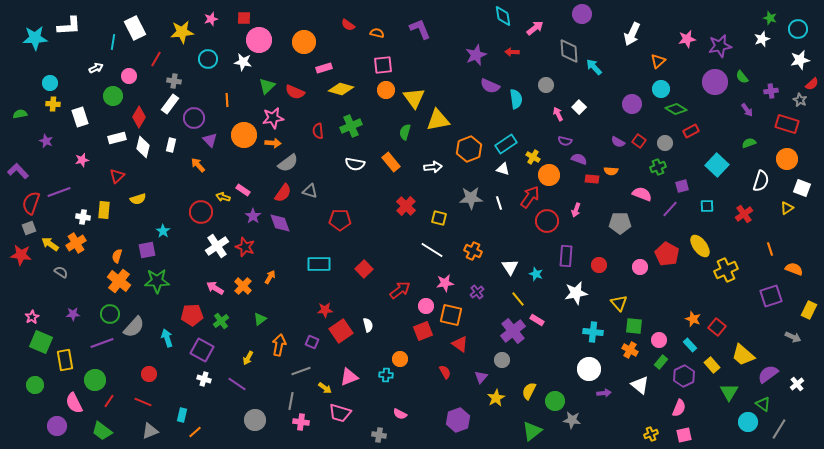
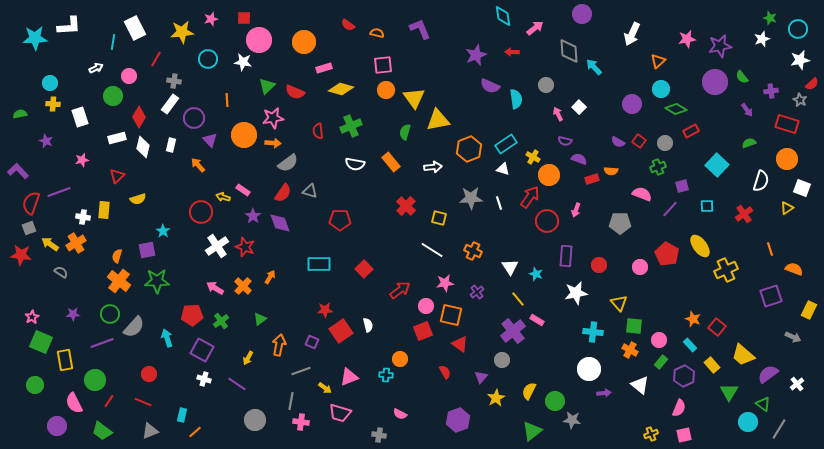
red rectangle at (592, 179): rotated 24 degrees counterclockwise
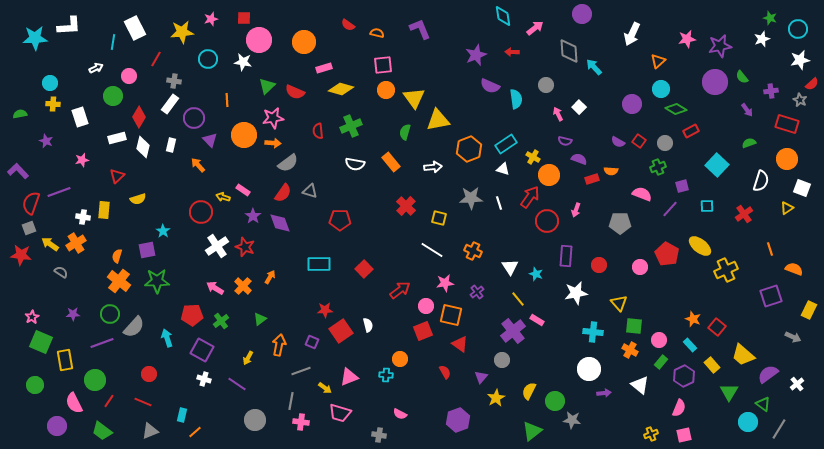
yellow ellipse at (700, 246): rotated 15 degrees counterclockwise
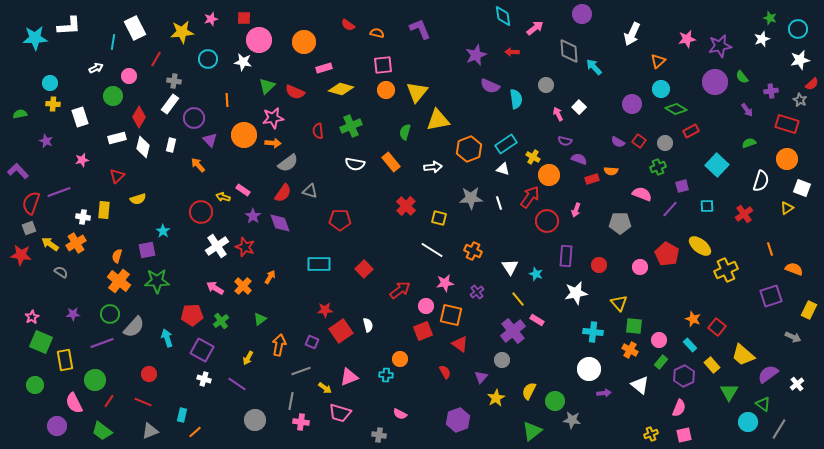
yellow triangle at (414, 98): moved 3 px right, 6 px up; rotated 15 degrees clockwise
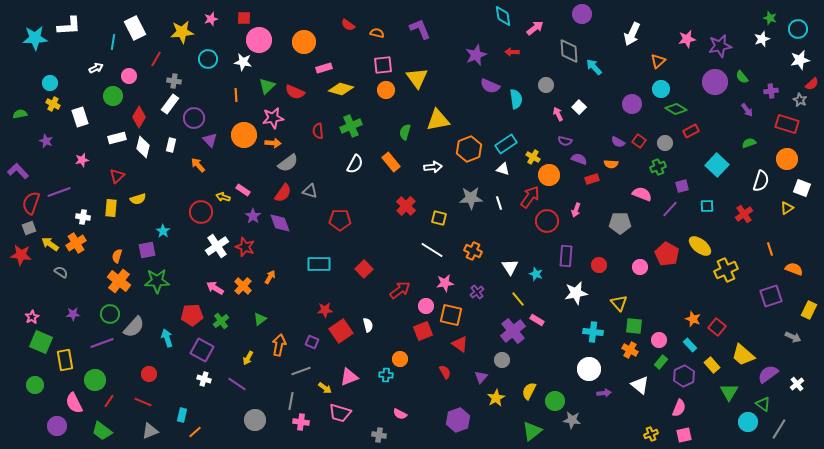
yellow triangle at (417, 92): moved 14 px up; rotated 15 degrees counterclockwise
orange line at (227, 100): moved 9 px right, 5 px up
yellow cross at (53, 104): rotated 24 degrees clockwise
white semicircle at (355, 164): rotated 72 degrees counterclockwise
orange semicircle at (611, 171): moved 7 px up
yellow rectangle at (104, 210): moved 7 px right, 2 px up
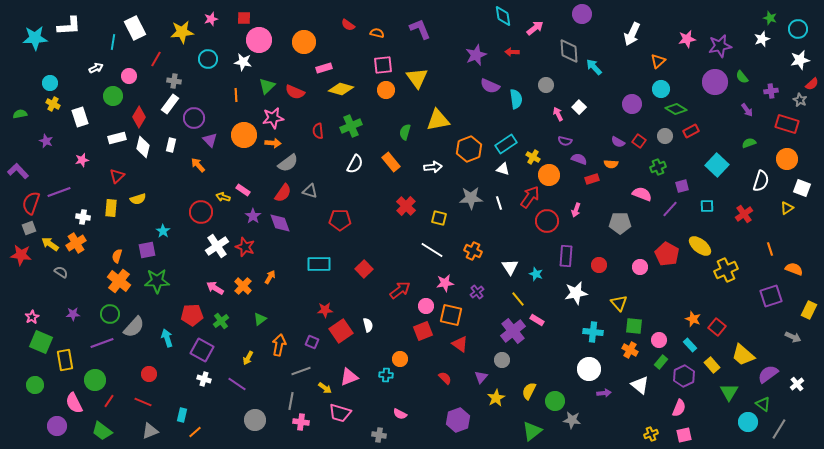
gray circle at (665, 143): moved 7 px up
red semicircle at (445, 372): moved 6 px down; rotated 16 degrees counterclockwise
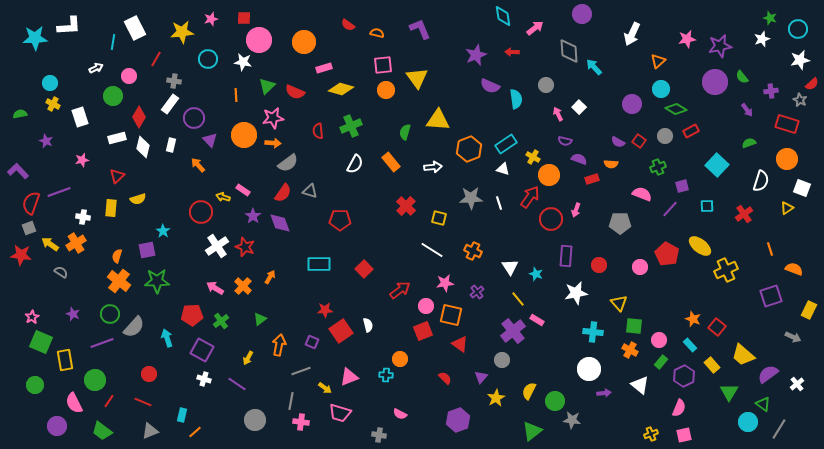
yellow triangle at (438, 120): rotated 15 degrees clockwise
red circle at (547, 221): moved 4 px right, 2 px up
purple star at (73, 314): rotated 24 degrees clockwise
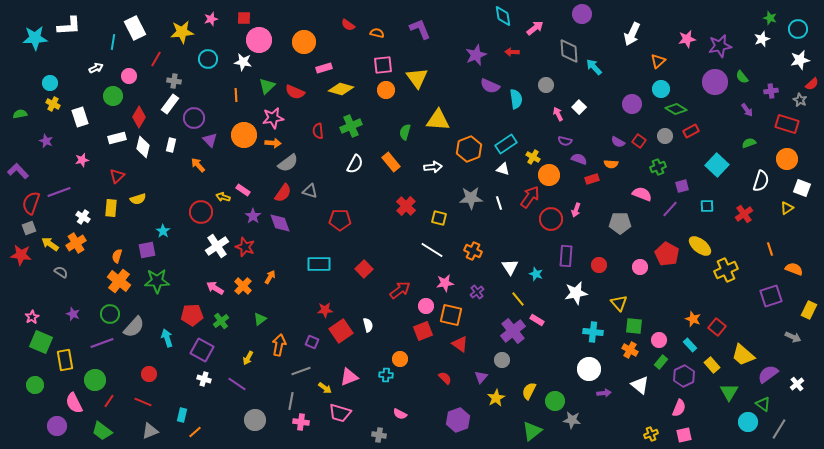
white cross at (83, 217): rotated 24 degrees clockwise
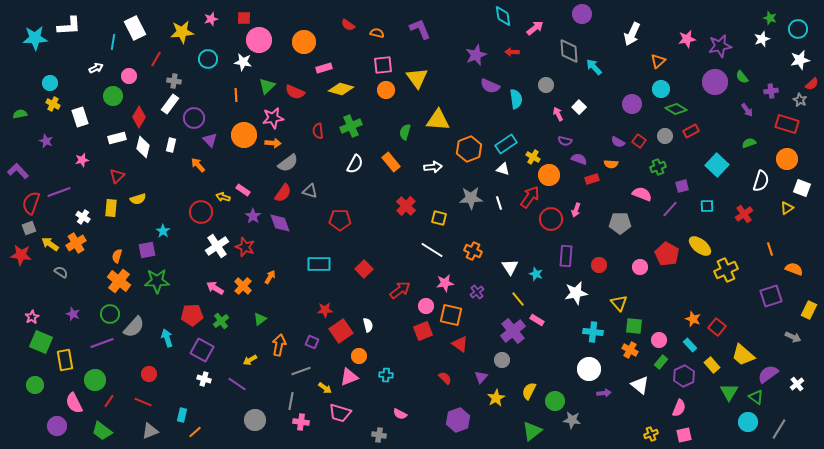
yellow arrow at (248, 358): moved 2 px right, 2 px down; rotated 32 degrees clockwise
orange circle at (400, 359): moved 41 px left, 3 px up
green triangle at (763, 404): moved 7 px left, 7 px up
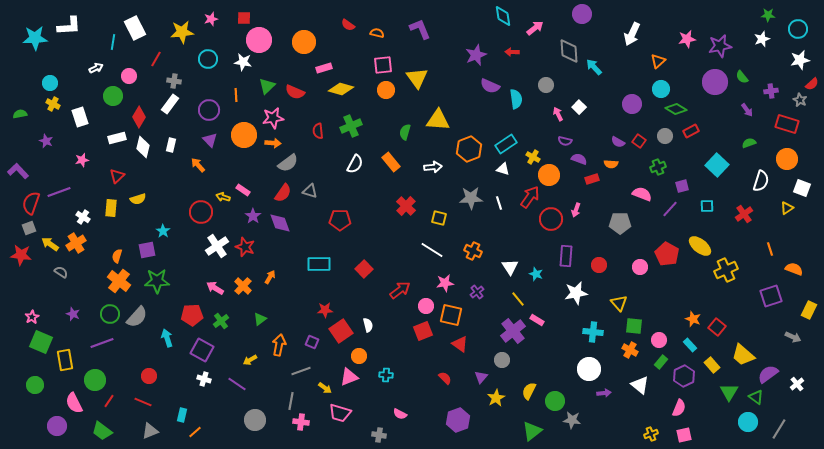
green star at (770, 18): moved 2 px left, 3 px up; rotated 16 degrees counterclockwise
purple circle at (194, 118): moved 15 px right, 8 px up
gray semicircle at (134, 327): moved 3 px right, 10 px up
red circle at (149, 374): moved 2 px down
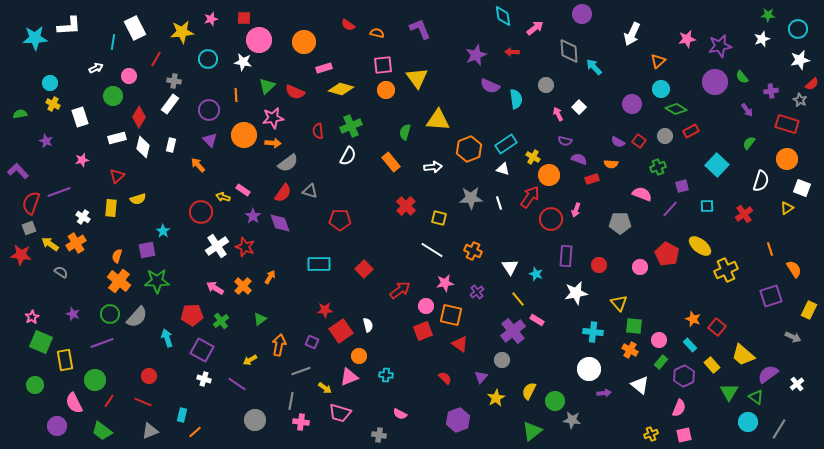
green semicircle at (749, 143): rotated 32 degrees counterclockwise
white semicircle at (355, 164): moved 7 px left, 8 px up
orange semicircle at (794, 269): rotated 36 degrees clockwise
